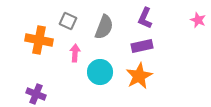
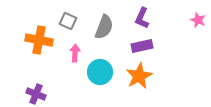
purple L-shape: moved 3 px left
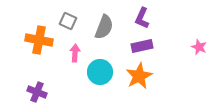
pink star: moved 1 px right, 27 px down
purple cross: moved 1 px right, 2 px up
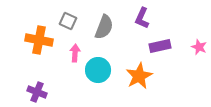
purple rectangle: moved 18 px right
cyan circle: moved 2 px left, 2 px up
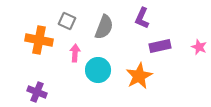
gray square: moved 1 px left
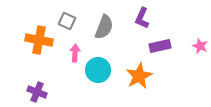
pink star: moved 1 px right, 1 px up
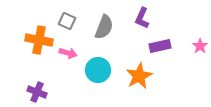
pink star: rotated 14 degrees clockwise
pink arrow: moved 7 px left; rotated 102 degrees clockwise
